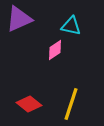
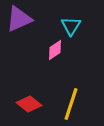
cyan triangle: rotated 50 degrees clockwise
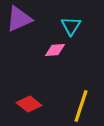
pink diamond: rotated 30 degrees clockwise
yellow line: moved 10 px right, 2 px down
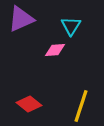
purple triangle: moved 2 px right
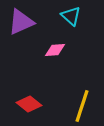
purple triangle: moved 3 px down
cyan triangle: moved 10 px up; rotated 20 degrees counterclockwise
yellow line: moved 1 px right
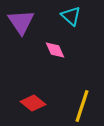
purple triangle: rotated 40 degrees counterclockwise
pink diamond: rotated 70 degrees clockwise
red diamond: moved 4 px right, 1 px up
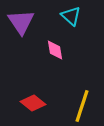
pink diamond: rotated 15 degrees clockwise
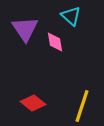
purple triangle: moved 4 px right, 7 px down
pink diamond: moved 8 px up
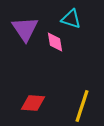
cyan triangle: moved 3 px down; rotated 25 degrees counterclockwise
red diamond: rotated 35 degrees counterclockwise
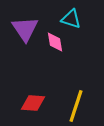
yellow line: moved 6 px left
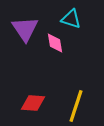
pink diamond: moved 1 px down
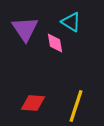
cyan triangle: moved 3 px down; rotated 15 degrees clockwise
